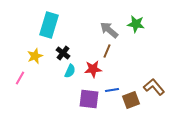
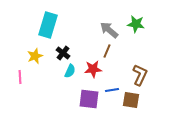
cyan rectangle: moved 1 px left
pink line: moved 1 px up; rotated 32 degrees counterclockwise
brown L-shape: moved 14 px left, 12 px up; rotated 65 degrees clockwise
brown square: rotated 30 degrees clockwise
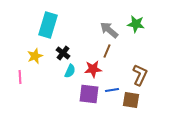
purple square: moved 5 px up
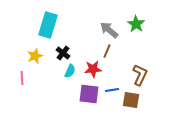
green star: rotated 24 degrees clockwise
pink line: moved 2 px right, 1 px down
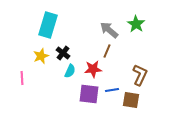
yellow star: moved 6 px right
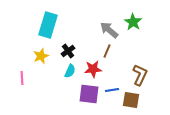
green star: moved 3 px left, 2 px up
black cross: moved 5 px right, 2 px up; rotated 16 degrees clockwise
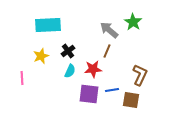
cyan rectangle: rotated 70 degrees clockwise
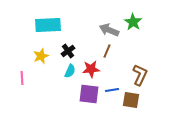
gray arrow: rotated 18 degrees counterclockwise
red star: moved 2 px left
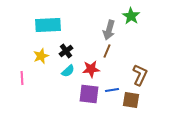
green star: moved 2 px left, 6 px up
gray arrow: rotated 96 degrees counterclockwise
black cross: moved 2 px left
cyan semicircle: moved 2 px left; rotated 24 degrees clockwise
